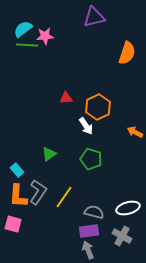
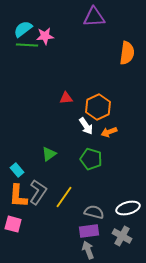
purple triangle: rotated 10 degrees clockwise
orange semicircle: rotated 10 degrees counterclockwise
orange arrow: moved 26 px left; rotated 49 degrees counterclockwise
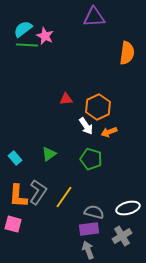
pink star: rotated 30 degrees clockwise
red triangle: moved 1 px down
cyan rectangle: moved 2 px left, 12 px up
purple rectangle: moved 2 px up
gray cross: rotated 30 degrees clockwise
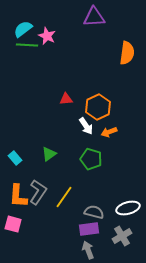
pink star: moved 2 px right
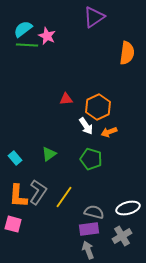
purple triangle: rotated 30 degrees counterclockwise
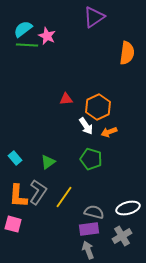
green triangle: moved 1 px left, 8 px down
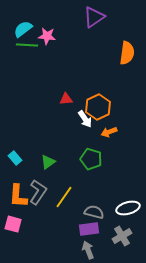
pink star: rotated 18 degrees counterclockwise
white arrow: moved 1 px left, 7 px up
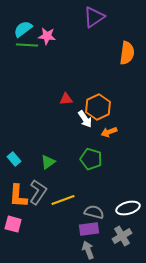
cyan rectangle: moved 1 px left, 1 px down
yellow line: moved 1 px left, 3 px down; rotated 35 degrees clockwise
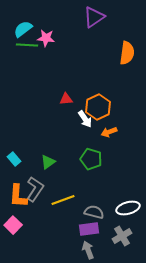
pink star: moved 1 px left, 2 px down
gray L-shape: moved 3 px left, 3 px up
pink square: moved 1 px down; rotated 30 degrees clockwise
